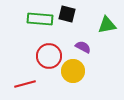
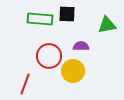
black square: rotated 12 degrees counterclockwise
purple semicircle: moved 2 px left, 1 px up; rotated 28 degrees counterclockwise
red line: rotated 55 degrees counterclockwise
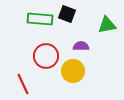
black square: rotated 18 degrees clockwise
red circle: moved 3 px left
red line: moved 2 px left; rotated 45 degrees counterclockwise
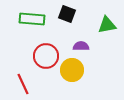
green rectangle: moved 8 px left
yellow circle: moved 1 px left, 1 px up
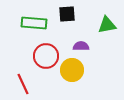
black square: rotated 24 degrees counterclockwise
green rectangle: moved 2 px right, 4 px down
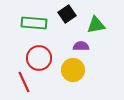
black square: rotated 30 degrees counterclockwise
green triangle: moved 11 px left
red circle: moved 7 px left, 2 px down
yellow circle: moved 1 px right
red line: moved 1 px right, 2 px up
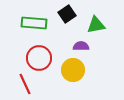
red line: moved 1 px right, 2 px down
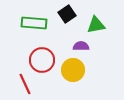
red circle: moved 3 px right, 2 px down
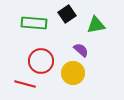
purple semicircle: moved 4 px down; rotated 42 degrees clockwise
red circle: moved 1 px left, 1 px down
yellow circle: moved 3 px down
red line: rotated 50 degrees counterclockwise
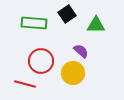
green triangle: rotated 12 degrees clockwise
purple semicircle: moved 1 px down
